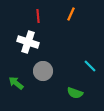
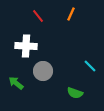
red line: rotated 32 degrees counterclockwise
white cross: moved 2 px left, 4 px down; rotated 15 degrees counterclockwise
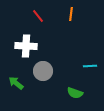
orange line: rotated 16 degrees counterclockwise
cyan line: rotated 48 degrees counterclockwise
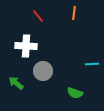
orange line: moved 3 px right, 1 px up
cyan line: moved 2 px right, 2 px up
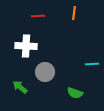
red line: rotated 56 degrees counterclockwise
gray circle: moved 2 px right, 1 px down
green arrow: moved 4 px right, 4 px down
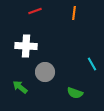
red line: moved 3 px left, 5 px up; rotated 16 degrees counterclockwise
cyan line: rotated 64 degrees clockwise
